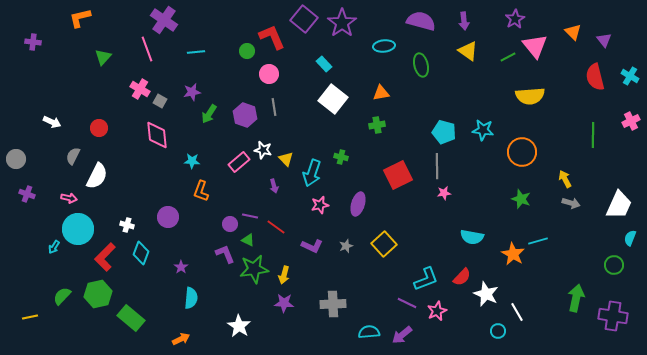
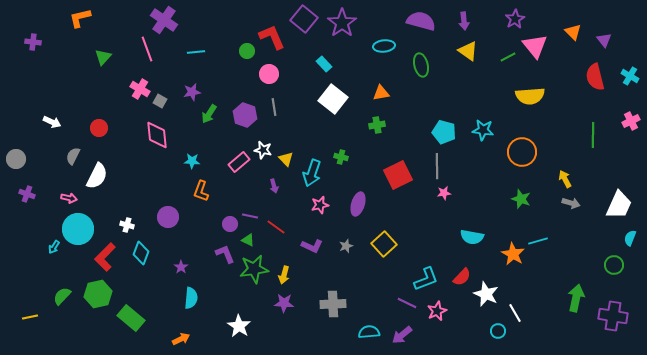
white line at (517, 312): moved 2 px left, 1 px down
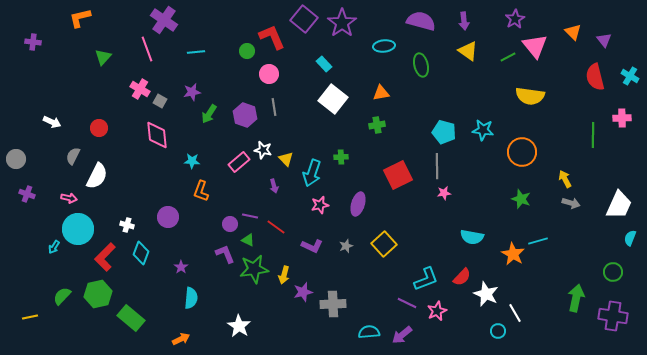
yellow semicircle at (530, 96): rotated 12 degrees clockwise
pink cross at (631, 121): moved 9 px left, 3 px up; rotated 24 degrees clockwise
green cross at (341, 157): rotated 16 degrees counterclockwise
green circle at (614, 265): moved 1 px left, 7 px down
purple star at (284, 303): moved 19 px right, 11 px up; rotated 18 degrees counterclockwise
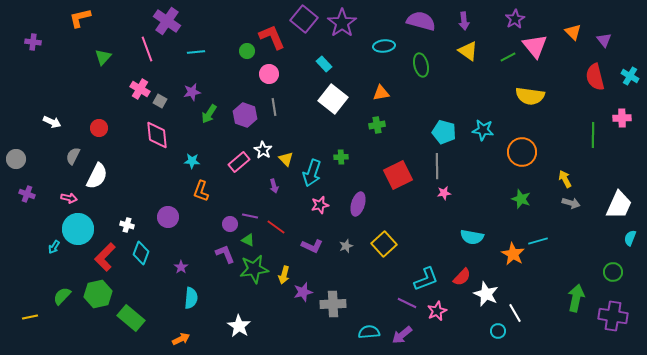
purple cross at (164, 20): moved 3 px right, 1 px down
white star at (263, 150): rotated 18 degrees clockwise
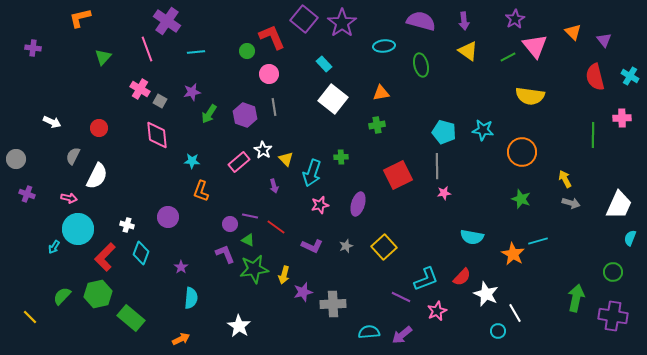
purple cross at (33, 42): moved 6 px down
yellow square at (384, 244): moved 3 px down
purple line at (407, 303): moved 6 px left, 6 px up
yellow line at (30, 317): rotated 56 degrees clockwise
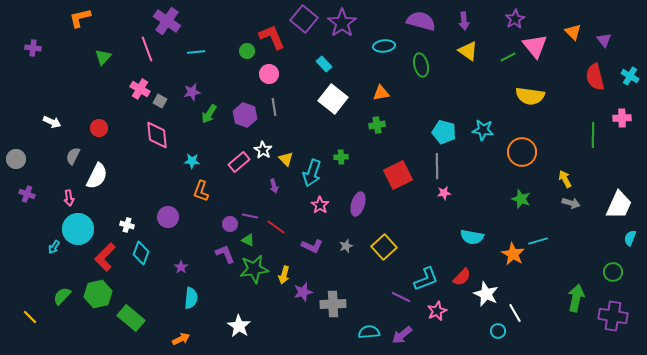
pink arrow at (69, 198): rotated 70 degrees clockwise
pink star at (320, 205): rotated 24 degrees counterclockwise
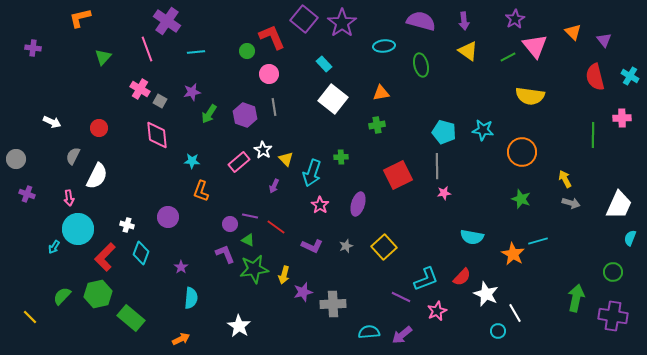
purple arrow at (274, 186): rotated 40 degrees clockwise
